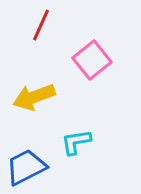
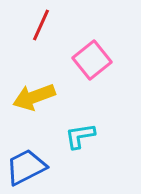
cyan L-shape: moved 4 px right, 6 px up
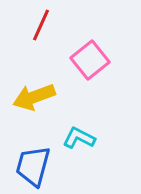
pink square: moved 2 px left
cyan L-shape: moved 1 px left, 2 px down; rotated 36 degrees clockwise
blue trapezoid: moved 7 px right, 1 px up; rotated 48 degrees counterclockwise
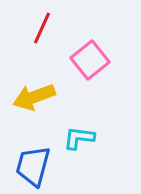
red line: moved 1 px right, 3 px down
cyan L-shape: rotated 20 degrees counterclockwise
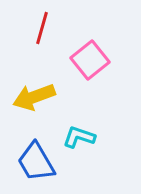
red line: rotated 8 degrees counterclockwise
cyan L-shape: moved 1 px up; rotated 12 degrees clockwise
blue trapezoid: moved 3 px right, 4 px up; rotated 45 degrees counterclockwise
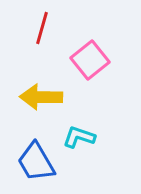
yellow arrow: moved 7 px right; rotated 21 degrees clockwise
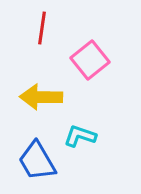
red line: rotated 8 degrees counterclockwise
cyan L-shape: moved 1 px right, 1 px up
blue trapezoid: moved 1 px right, 1 px up
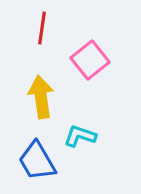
yellow arrow: rotated 81 degrees clockwise
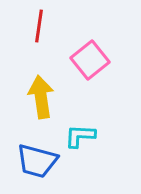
red line: moved 3 px left, 2 px up
cyan L-shape: rotated 16 degrees counterclockwise
blue trapezoid: rotated 45 degrees counterclockwise
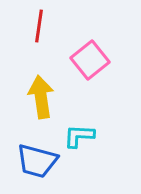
cyan L-shape: moved 1 px left
